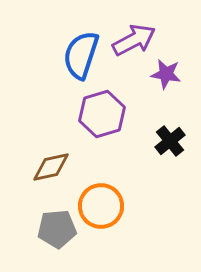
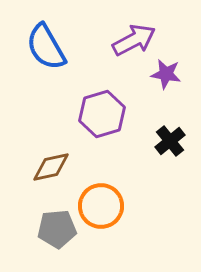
blue semicircle: moved 35 px left, 8 px up; rotated 48 degrees counterclockwise
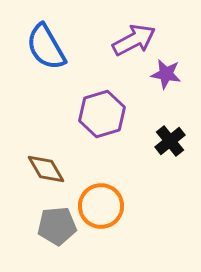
brown diamond: moved 5 px left, 2 px down; rotated 72 degrees clockwise
gray pentagon: moved 3 px up
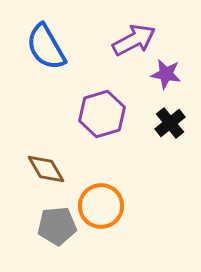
black cross: moved 18 px up
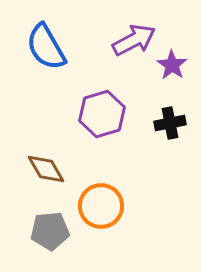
purple star: moved 6 px right, 9 px up; rotated 24 degrees clockwise
black cross: rotated 28 degrees clockwise
gray pentagon: moved 7 px left, 5 px down
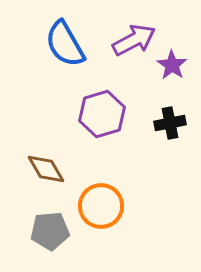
blue semicircle: moved 19 px right, 3 px up
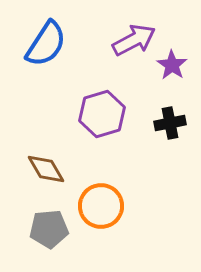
blue semicircle: moved 19 px left; rotated 117 degrees counterclockwise
gray pentagon: moved 1 px left, 2 px up
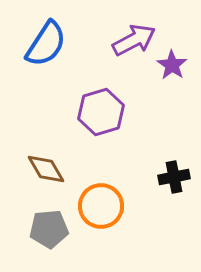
purple hexagon: moved 1 px left, 2 px up
black cross: moved 4 px right, 54 px down
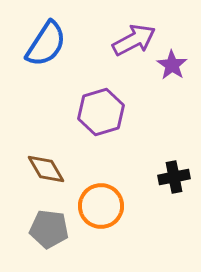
gray pentagon: rotated 12 degrees clockwise
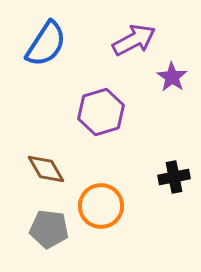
purple star: moved 12 px down
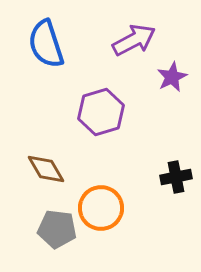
blue semicircle: rotated 129 degrees clockwise
purple star: rotated 12 degrees clockwise
black cross: moved 2 px right
orange circle: moved 2 px down
gray pentagon: moved 8 px right
